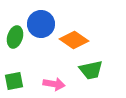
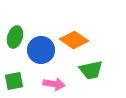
blue circle: moved 26 px down
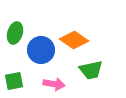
green ellipse: moved 4 px up
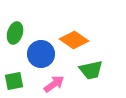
blue circle: moved 4 px down
pink arrow: rotated 45 degrees counterclockwise
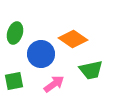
orange diamond: moved 1 px left, 1 px up
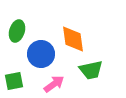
green ellipse: moved 2 px right, 2 px up
orange diamond: rotated 48 degrees clockwise
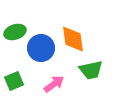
green ellipse: moved 2 px left, 1 px down; rotated 55 degrees clockwise
blue circle: moved 6 px up
green square: rotated 12 degrees counterclockwise
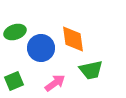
pink arrow: moved 1 px right, 1 px up
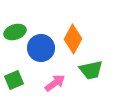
orange diamond: rotated 36 degrees clockwise
green square: moved 1 px up
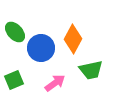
green ellipse: rotated 65 degrees clockwise
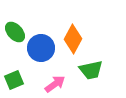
pink arrow: moved 1 px down
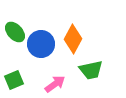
blue circle: moved 4 px up
